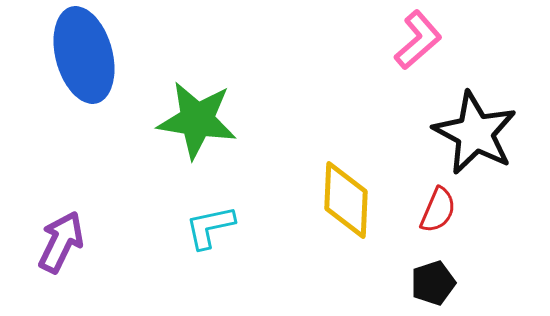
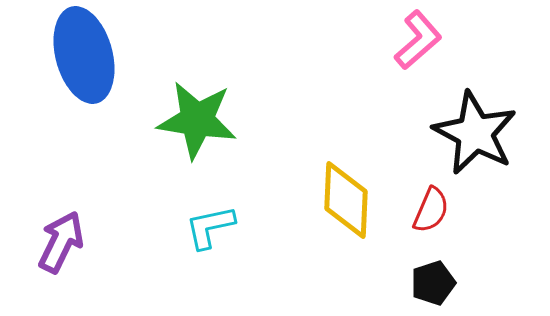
red semicircle: moved 7 px left
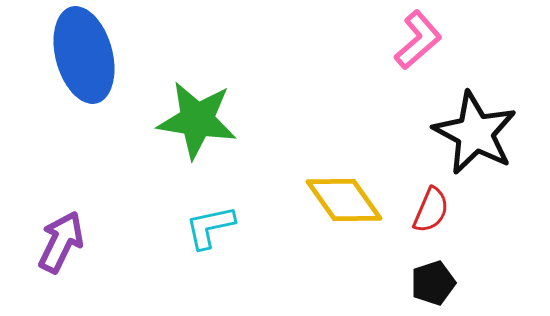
yellow diamond: moved 2 px left; rotated 38 degrees counterclockwise
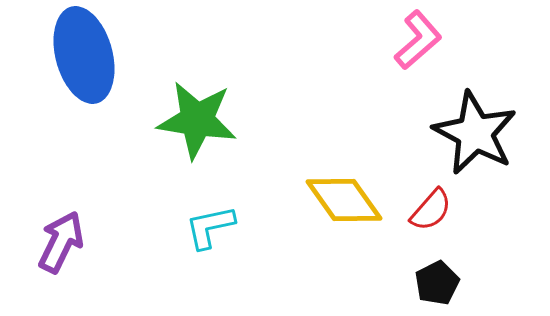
red semicircle: rotated 18 degrees clockwise
black pentagon: moved 4 px right; rotated 9 degrees counterclockwise
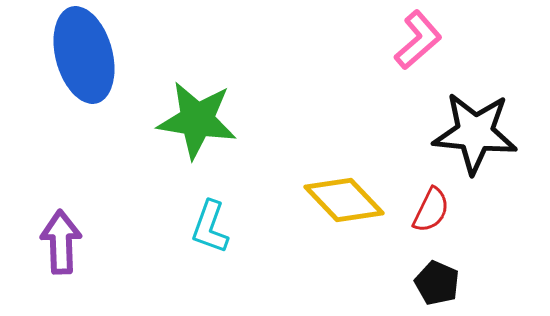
black star: rotated 22 degrees counterclockwise
yellow diamond: rotated 8 degrees counterclockwise
red semicircle: rotated 15 degrees counterclockwise
cyan L-shape: rotated 58 degrees counterclockwise
purple arrow: rotated 28 degrees counterclockwise
black pentagon: rotated 21 degrees counterclockwise
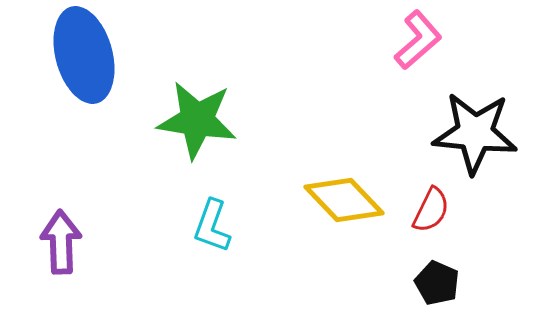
cyan L-shape: moved 2 px right, 1 px up
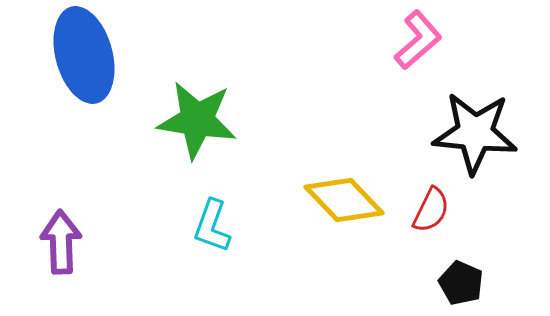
black pentagon: moved 24 px right
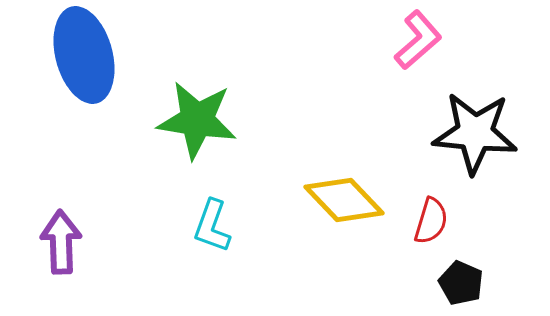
red semicircle: moved 11 px down; rotated 9 degrees counterclockwise
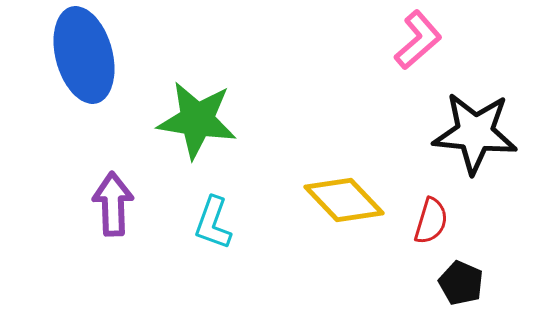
cyan L-shape: moved 1 px right, 3 px up
purple arrow: moved 52 px right, 38 px up
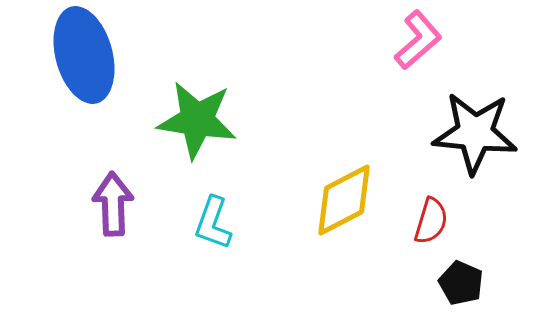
yellow diamond: rotated 74 degrees counterclockwise
